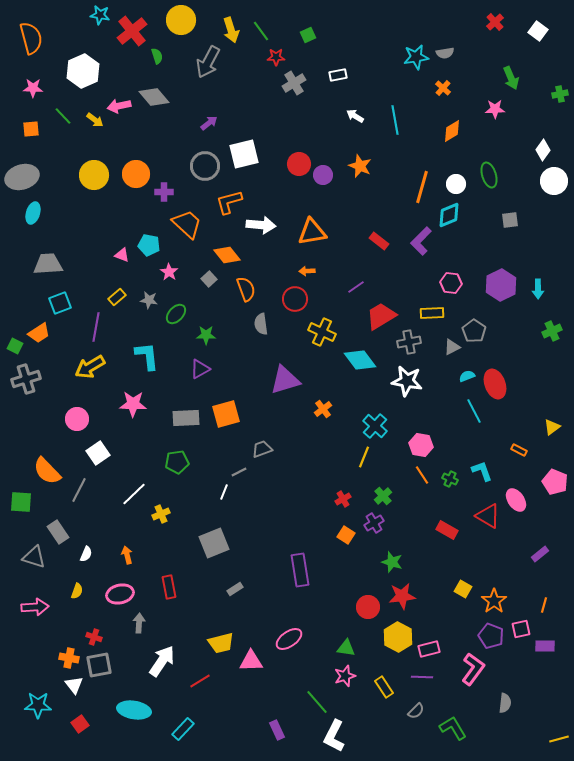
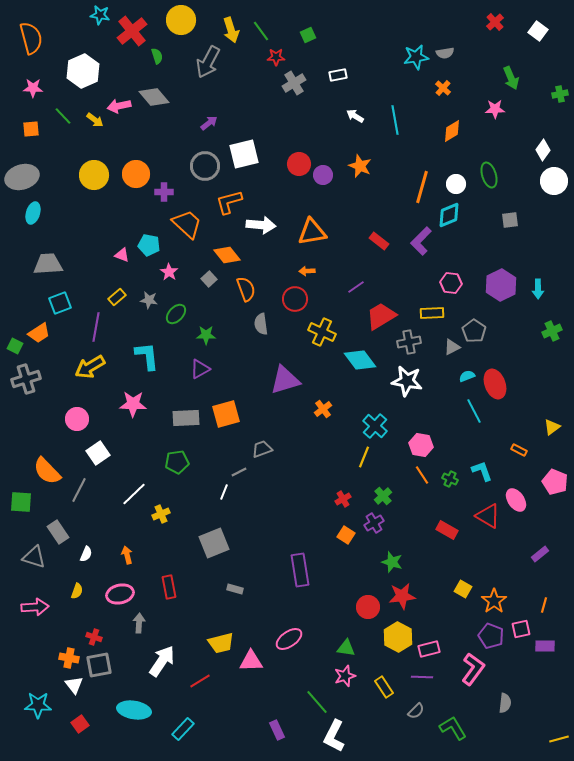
gray rectangle at (235, 589): rotated 49 degrees clockwise
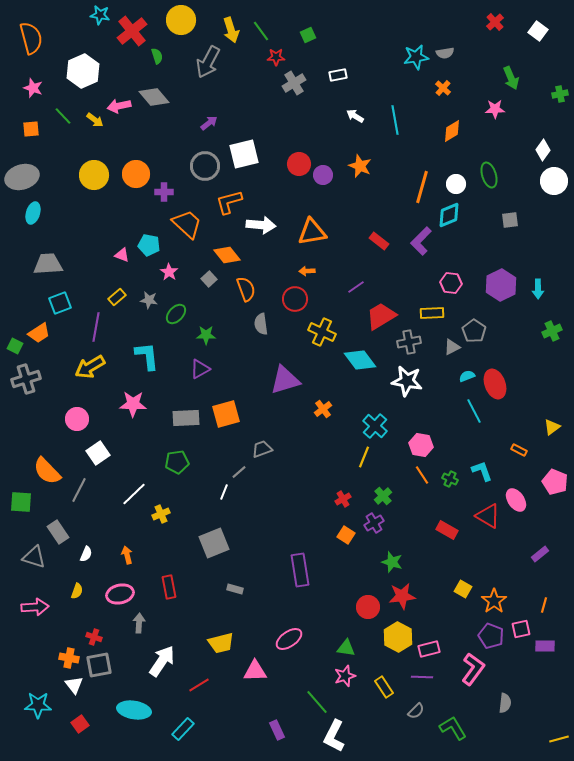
pink star at (33, 88): rotated 18 degrees clockwise
gray line at (239, 472): rotated 14 degrees counterclockwise
pink triangle at (251, 661): moved 4 px right, 10 px down
red line at (200, 681): moved 1 px left, 4 px down
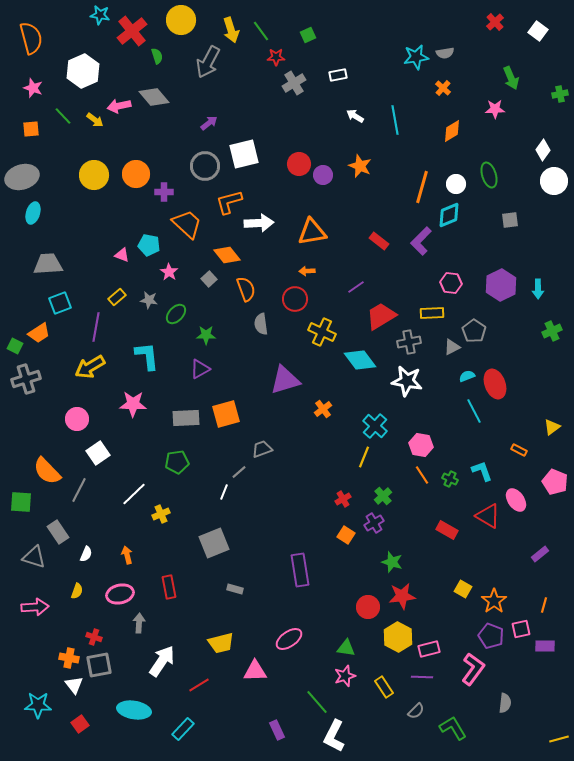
white arrow at (261, 225): moved 2 px left, 2 px up; rotated 8 degrees counterclockwise
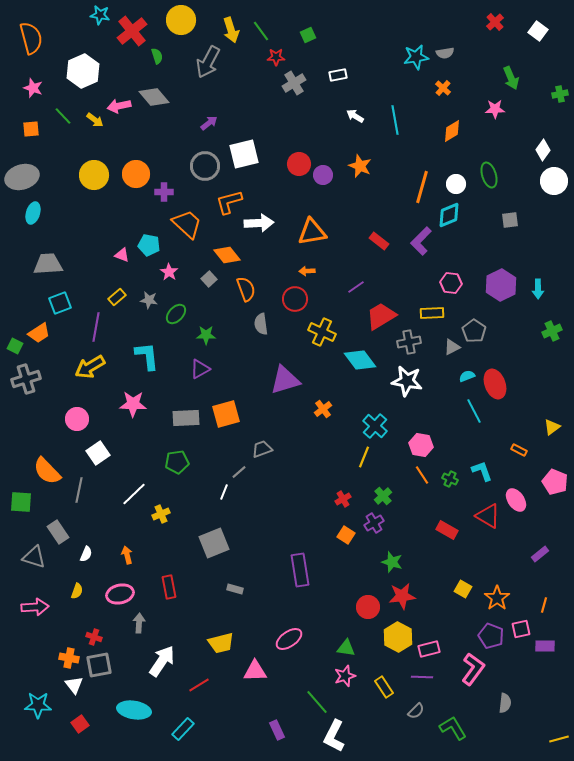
gray line at (79, 490): rotated 15 degrees counterclockwise
orange star at (494, 601): moved 3 px right, 3 px up
